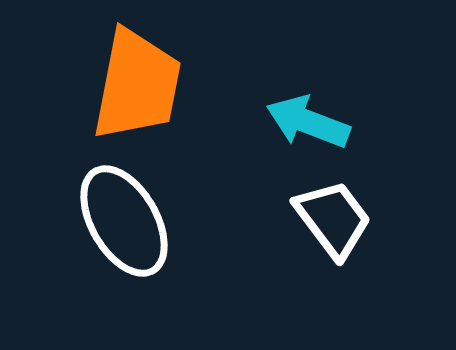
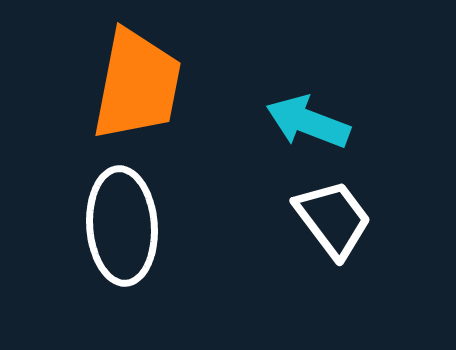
white ellipse: moved 2 px left, 5 px down; rotated 26 degrees clockwise
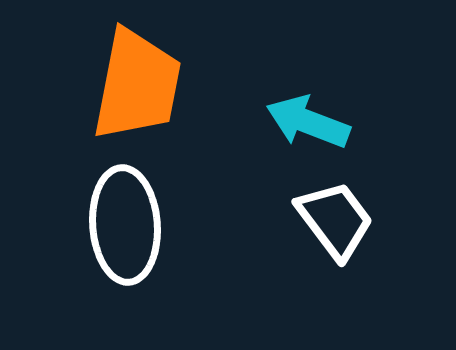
white trapezoid: moved 2 px right, 1 px down
white ellipse: moved 3 px right, 1 px up
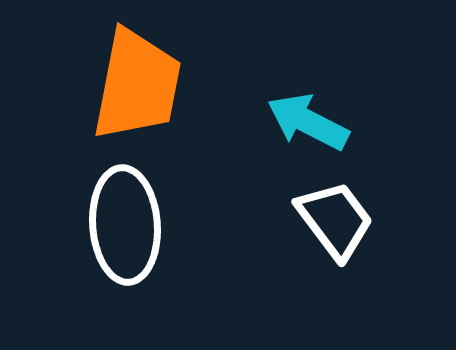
cyan arrow: rotated 6 degrees clockwise
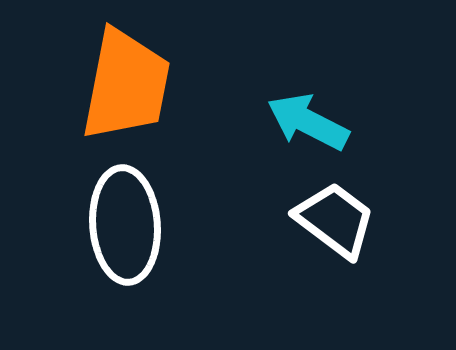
orange trapezoid: moved 11 px left
white trapezoid: rotated 16 degrees counterclockwise
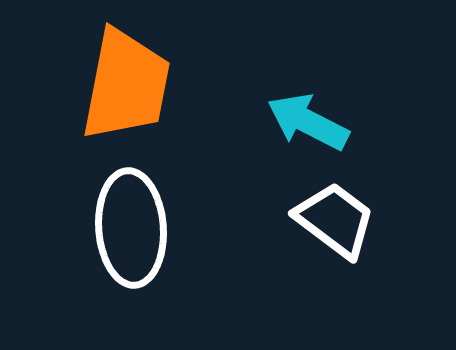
white ellipse: moved 6 px right, 3 px down
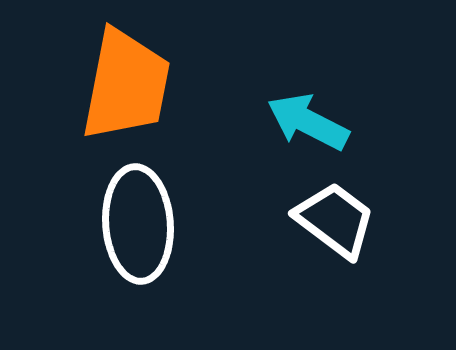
white ellipse: moved 7 px right, 4 px up
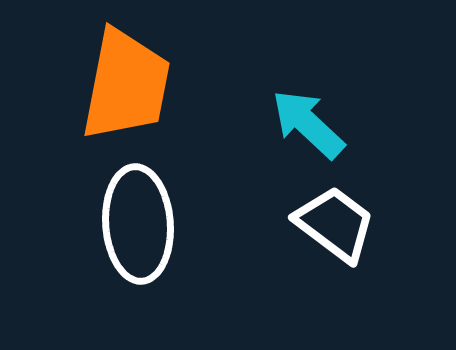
cyan arrow: moved 2 px down; rotated 16 degrees clockwise
white trapezoid: moved 4 px down
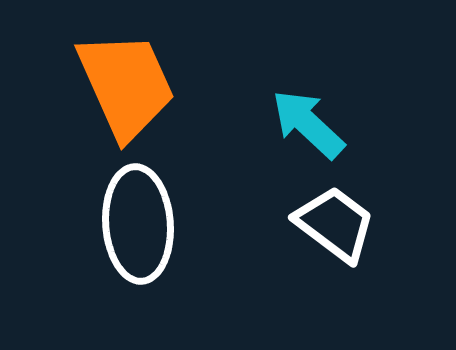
orange trapezoid: rotated 35 degrees counterclockwise
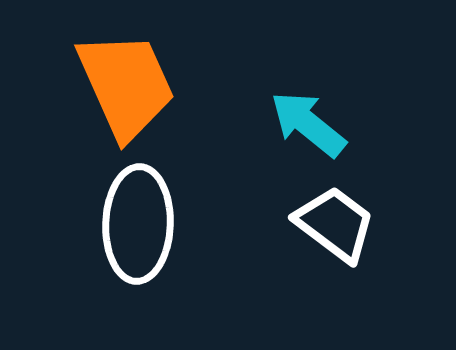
cyan arrow: rotated 4 degrees counterclockwise
white ellipse: rotated 6 degrees clockwise
